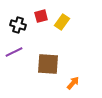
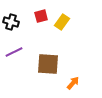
black cross: moved 7 px left, 3 px up
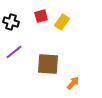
purple line: rotated 12 degrees counterclockwise
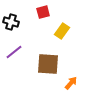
red square: moved 2 px right, 4 px up
yellow rectangle: moved 9 px down
orange arrow: moved 2 px left
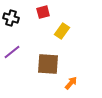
black cross: moved 4 px up
purple line: moved 2 px left
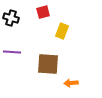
yellow rectangle: rotated 14 degrees counterclockwise
purple line: rotated 42 degrees clockwise
orange arrow: rotated 136 degrees counterclockwise
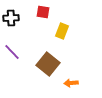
red square: rotated 24 degrees clockwise
black cross: rotated 21 degrees counterclockwise
purple line: rotated 42 degrees clockwise
brown square: rotated 35 degrees clockwise
